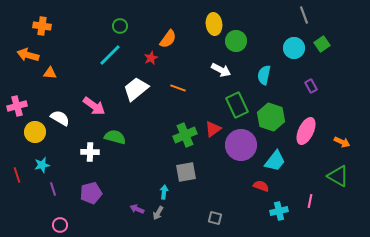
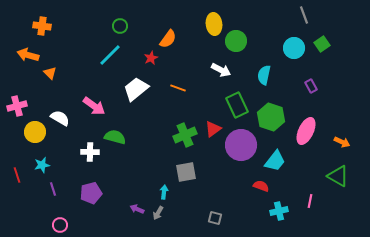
orange triangle at (50, 73): rotated 40 degrees clockwise
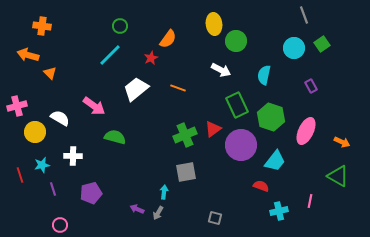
white cross at (90, 152): moved 17 px left, 4 px down
red line at (17, 175): moved 3 px right
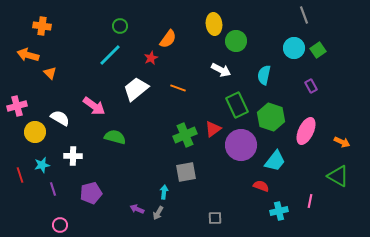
green square at (322, 44): moved 4 px left, 6 px down
gray square at (215, 218): rotated 16 degrees counterclockwise
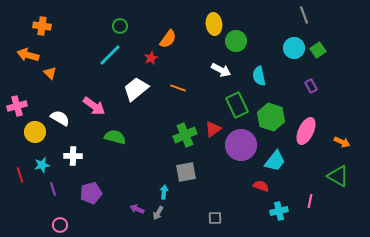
cyan semicircle at (264, 75): moved 5 px left, 1 px down; rotated 24 degrees counterclockwise
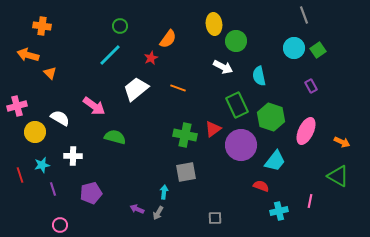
white arrow at (221, 70): moved 2 px right, 3 px up
green cross at (185, 135): rotated 35 degrees clockwise
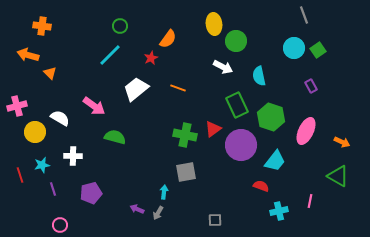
gray square at (215, 218): moved 2 px down
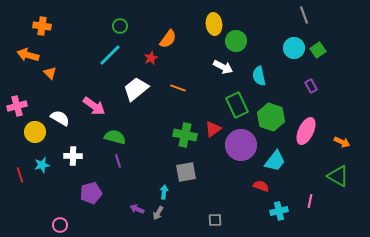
purple line at (53, 189): moved 65 px right, 28 px up
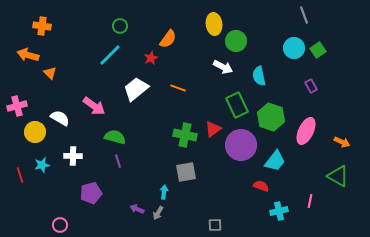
gray square at (215, 220): moved 5 px down
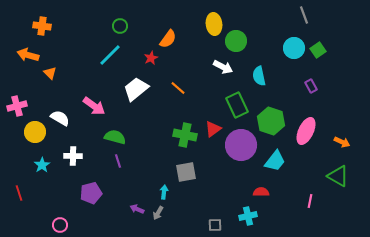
orange line at (178, 88): rotated 21 degrees clockwise
green hexagon at (271, 117): moved 4 px down
cyan star at (42, 165): rotated 21 degrees counterclockwise
red line at (20, 175): moved 1 px left, 18 px down
red semicircle at (261, 186): moved 6 px down; rotated 21 degrees counterclockwise
cyan cross at (279, 211): moved 31 px left, 5 px down
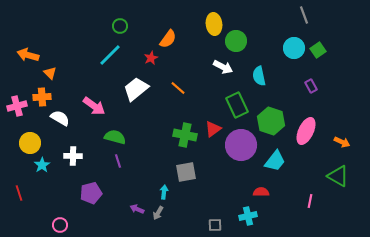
orange cross at (42, 26): moved 71 px down; rotated 12 degrees counterclockwise
yellow circle at (35, 132): moved 5 px left, 11 px down
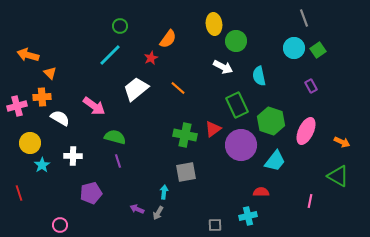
gray line at (304, 15): moved 3 px down
